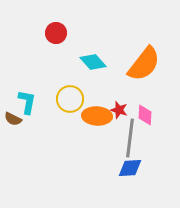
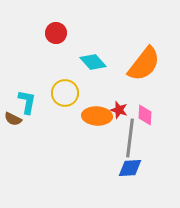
yellow circle: moved 5 px left, 6 px up
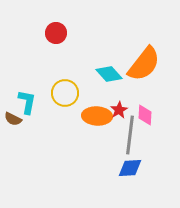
cyan diamond: moved 16 px right, 12 px down
red star: rotated 24 degrees clockwise
gray line: moved 3 px up
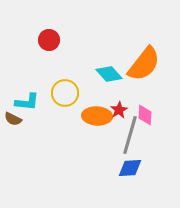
red circle: moved 7 px left, 7 px down
cyan L-shape: rotated 85 degrees clockwise
gray line: rotated 9 degrees clockwise
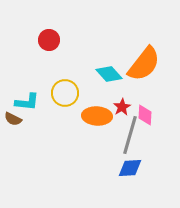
red star: moved 3 px right, 3 px up
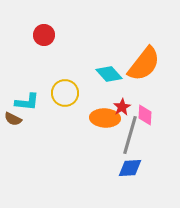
red circle: moved 5 px left, 5 px up
orange ellipse: moved 8 px right, 2 px down
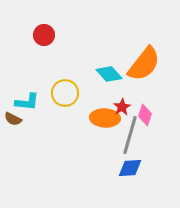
pink diamond: rotated 15 degrees clockwise
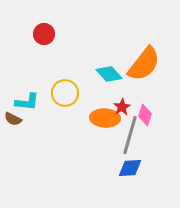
red circle: moved 1 px up
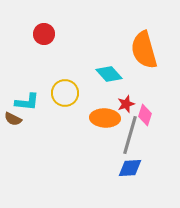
orange semicircle: moved 14 px up; rotated 126 degrees clockwise
red star: moved 4 px right, 3 px up; rotated 12 degrees clockwise
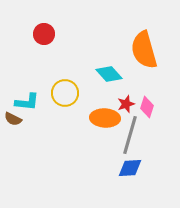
pink diamond: moved 2 px right, 8 px up
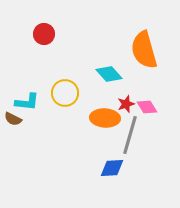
pink diamond: rotated 50 degrees counterclockwise
blue diamond: moved 18 px left
